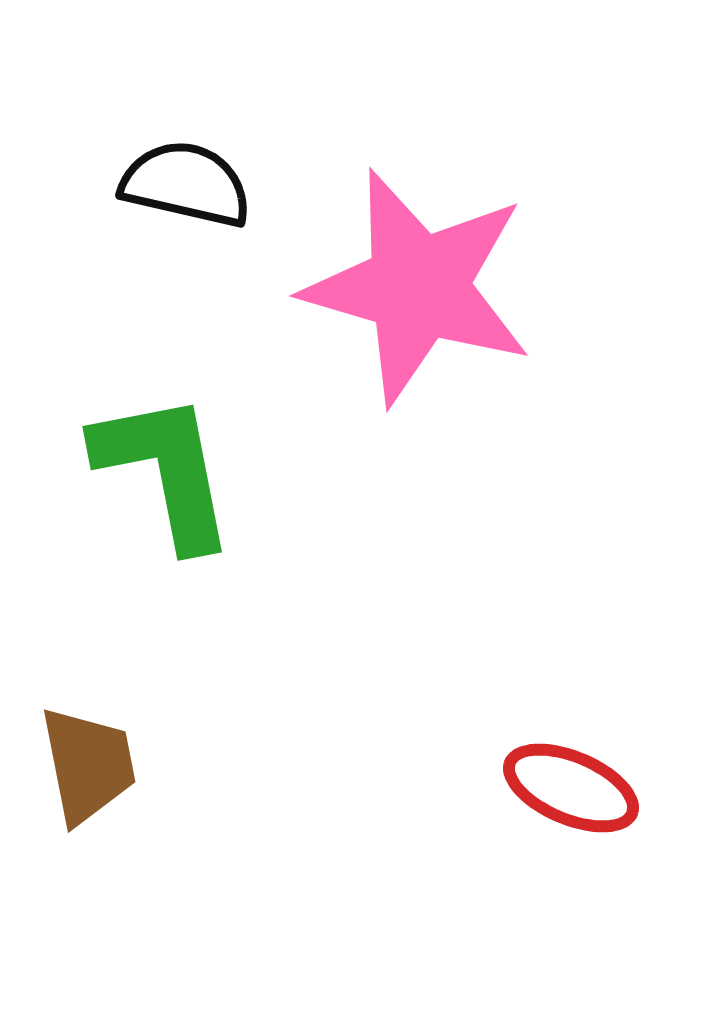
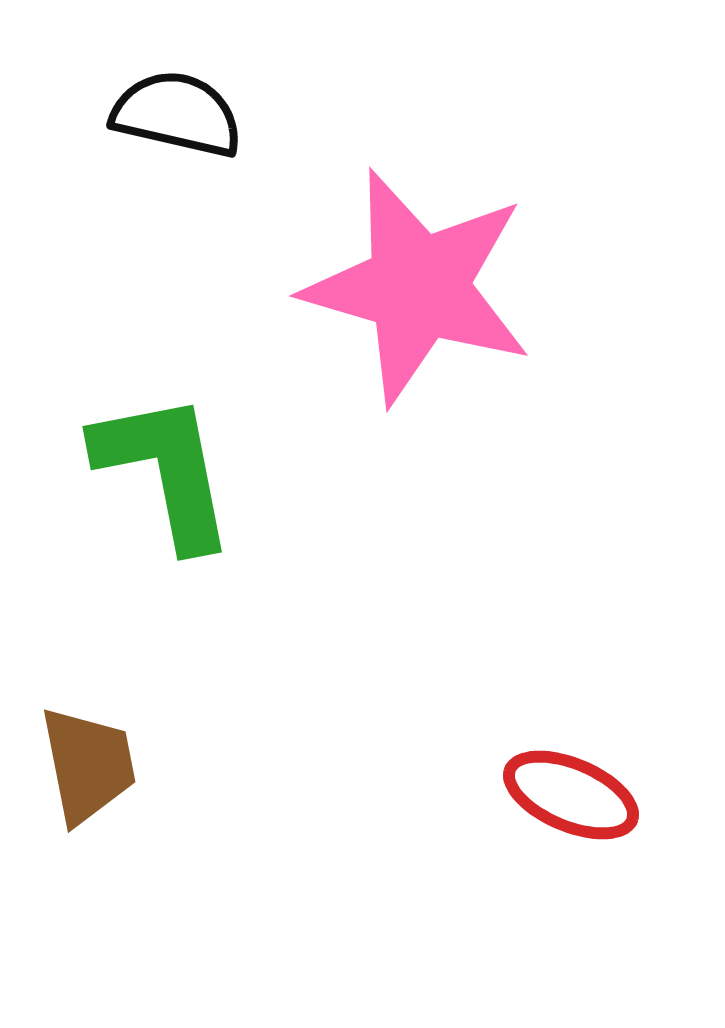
black semicircle: moved 9 px left, 70 px up
red ellipse: moved 7 px down
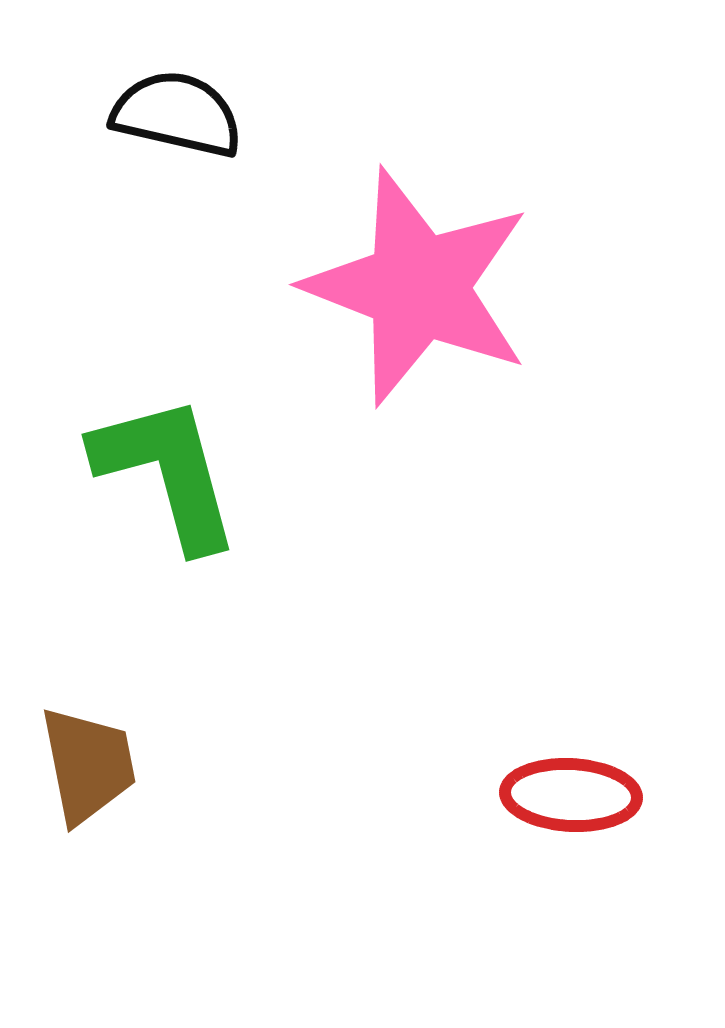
pink star: rotated 5 degrees clockwise
green L-shape: moved 2 px right, 2 px down; rotated 4 degrees counterclockwise
red ellipse: rotated 20 degrees counterclockwise
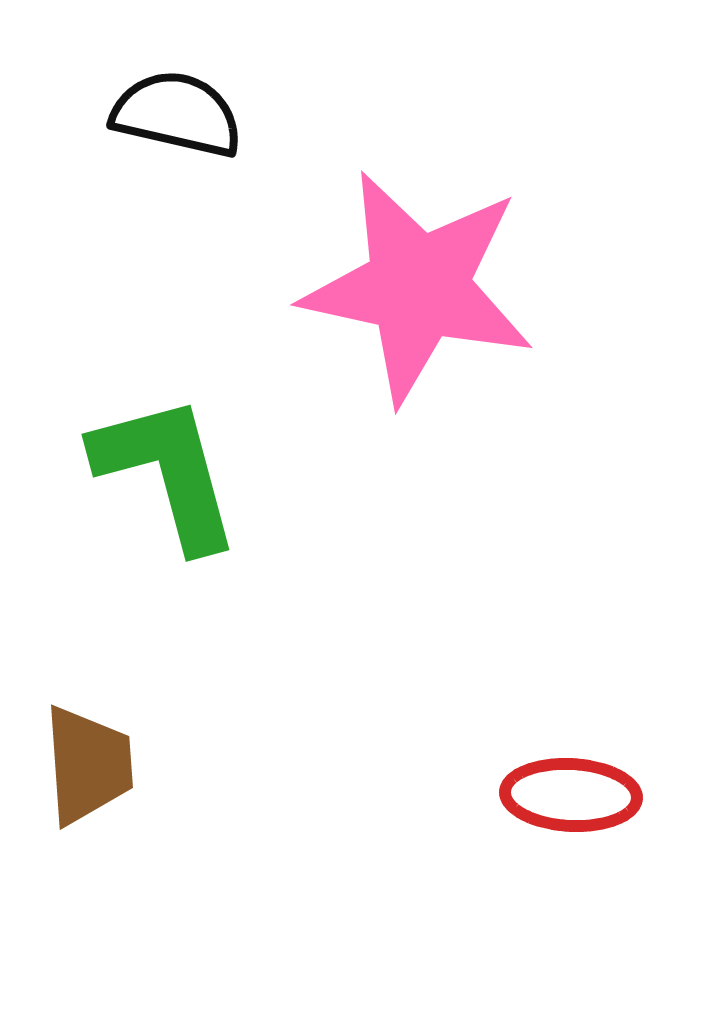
pink star: rotated 9 degrees counterclockwise
brown trapezoid: rotated 7 degrees clockwise
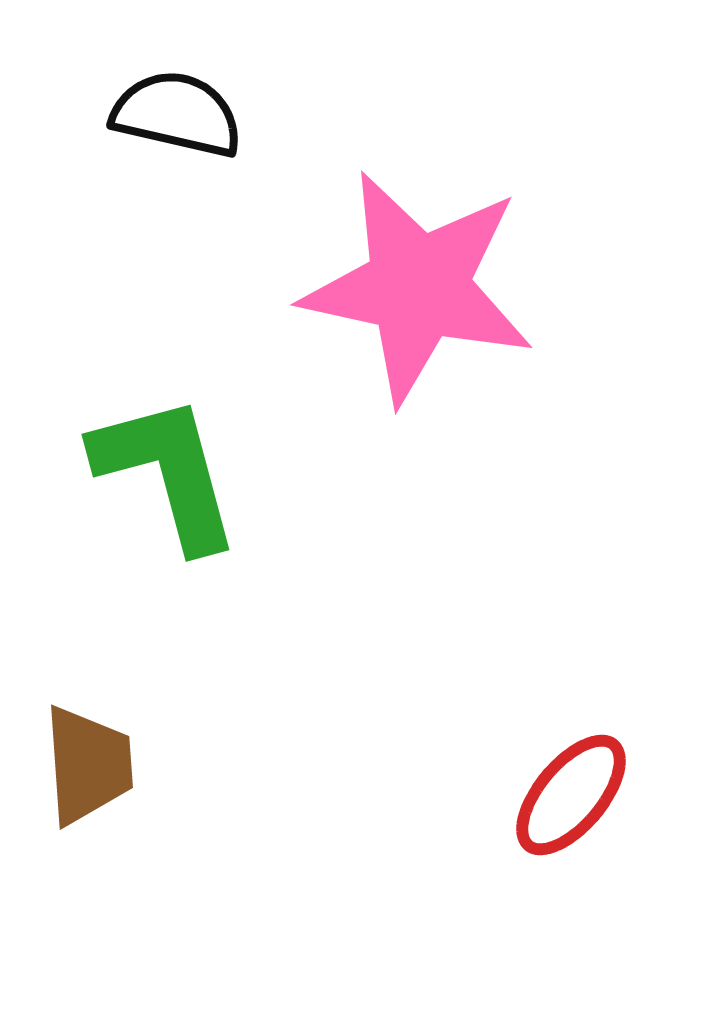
red ellipse: rotated 53 degrees counterclockwise
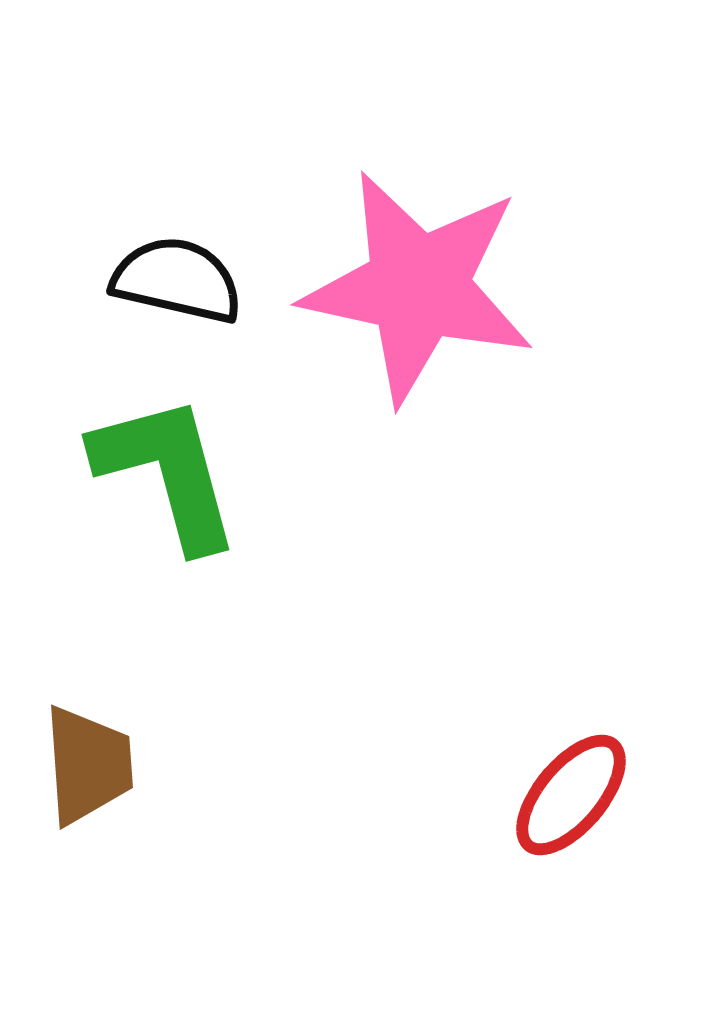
black semicircle: moved 166 px down
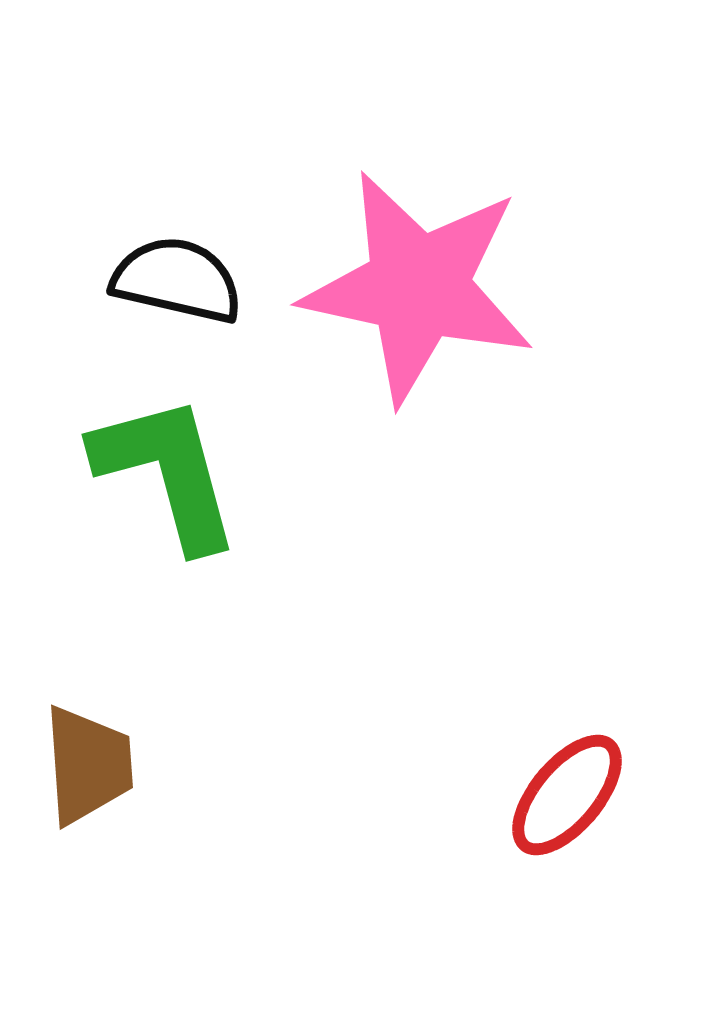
red ellipse: moved 4 px left
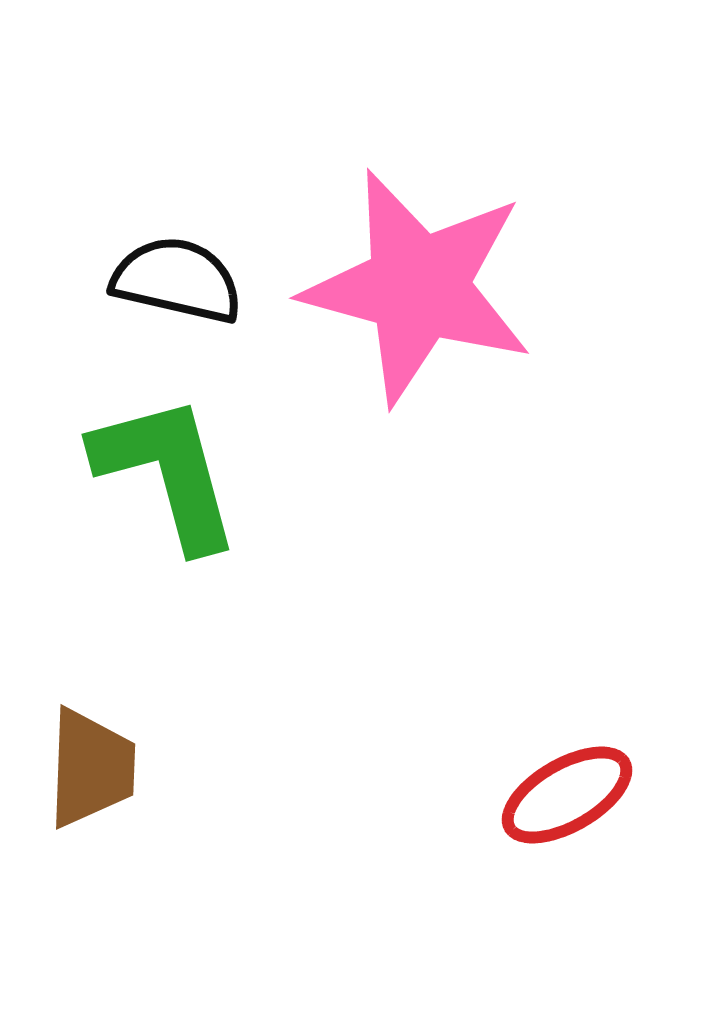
pink star: rotated 3 degrees clockwise
brown trapezoid: moved 3 px right, 3 px down; rotated 6 degrees clockwise
red ellipse: rotated 20 degrees clockwise
